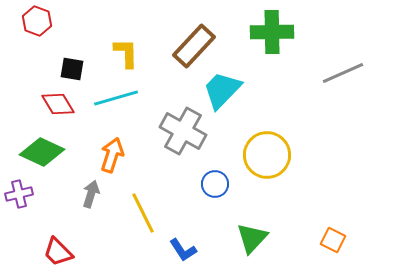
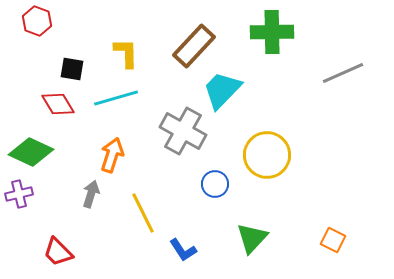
green diamond: moved 11 px left
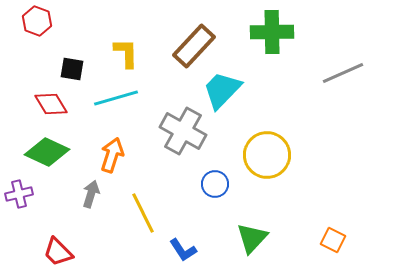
red diamond: moved 7 px left
green diamond: moved 16 px right
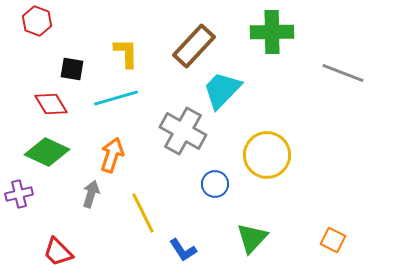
gray line: rotated 45 degrees clockwise
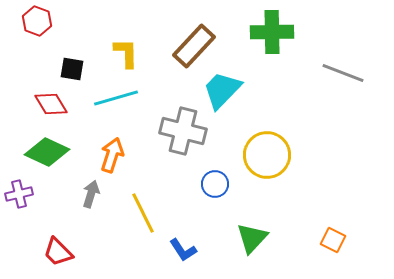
gray cross: rotated 15 degrees counterclockwise
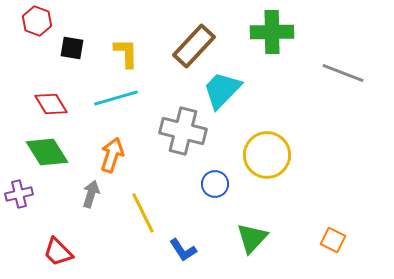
black square: moved 21 px up
green diamond: rotated 33 degrees clockwise
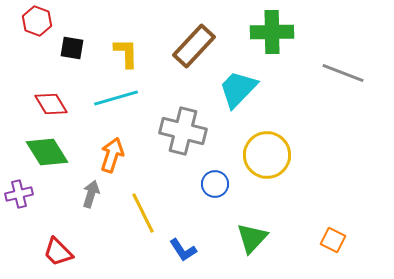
cyan trapezoid: moved 16 px right, 1 px up
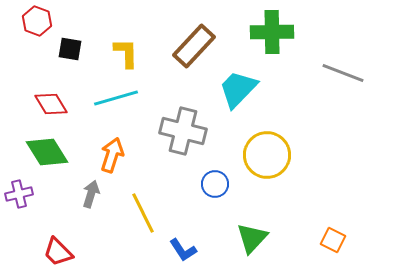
black square: moved 2 px left, 1 px down
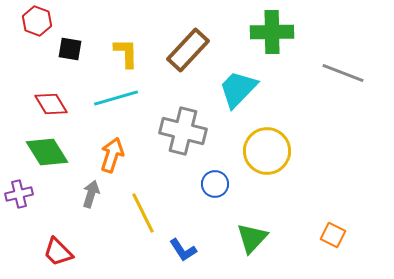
brown rectangle: moved 6 px left, 4 px down
yellow circle: moved 4 px up
orange square: moved 5 px up
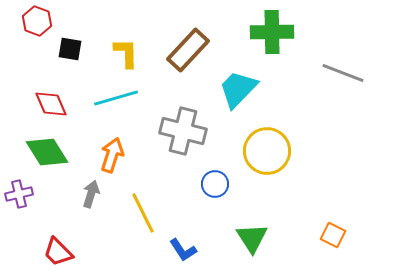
red diamond: rotated 8 degrees clockwise
green triangle: rotated 16 degrees counterclockwise
